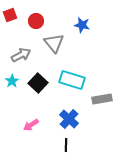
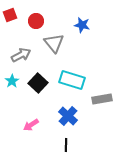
blue cross: moved 1 px left, 3 px up
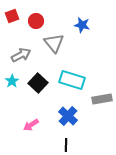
red square: moved 2 px right, 1 px down
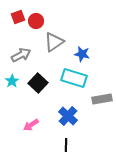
red square: moved 6 px right, 1 px down
blue star: moved 29 px down
gray triangle: moved 1 px up; rotated 35 degrees clockwise
cyan rectangle: moved 2 px right, 2 px up
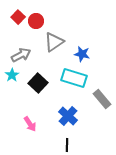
red square: rotated 24 degrees counterclockwise
cyan star: moved 6 px up
gray rectangle: rotated 60 degrees clockwise
pink arrow: moved 1 px left, 1 px up; rotated 91 degrees counterclockwise
black line: moved 1 px right
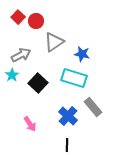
gray rectangle: moved 9 px left, 8 px down
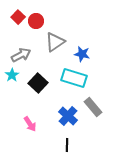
gray triangle: moved 1 px right
